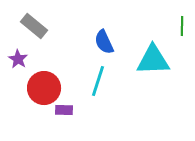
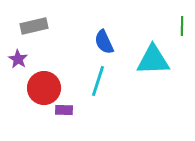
gray rectangle: rotated 52 degrees counterclockwise
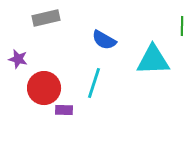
gray rectangle: moved 12 px right, 8 px up
blue semicircle: moved 2 px up; rotated 35 degrees counterclockwise
purple star: rotated 18 degrees counterclockwise
cyan line: moved 4 px left, 2 px down
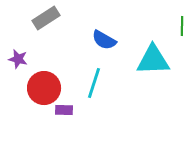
gray rectangle: rotated 20 degrees counterclockwise
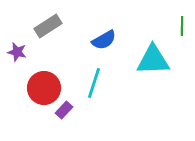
gray rectangle: moved 2 px right, 8 px down
blue semicircle: rotated 60 degrees counterclockwise
purple star: moved 1 px left, 7 px up
purple rectangle: rotated 48 degrees counterclockwise
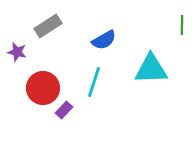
green line: moved 1 px up
cyan triangle: moved 2 px left, 9 px down
cyan line: moved 1 px up
red circle: moved 1 px left
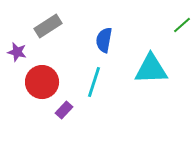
green line: rotated 48 degrees clockwise
blue semicircle: rotated 130 degrees clockwise
red circle: moved 1 px left, 6 px up
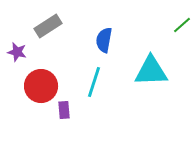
cyan triangle: moved 2 px down
red circle: moved 1 px left, 4 px down
purple rectangle: rotated 48 degrees counterclockwise
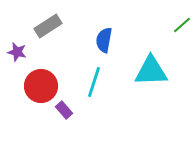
purple rectangle: rotated 36 degrees counterclockwise
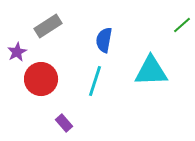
purple star: rotated 30 degrees clockwise
cyan line: moved 1 px right, 1 px up
red circle: moved 7 px up
purple rectangle: moved 13 px down
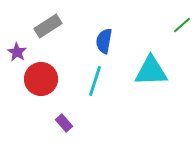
blue semicircle: moved 1 px down
purple star: rotated 12 degrees counterclockwise
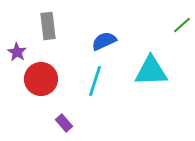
gray rectangle: rotated 64 degrees counterclockwise
blue semicircle: rotated 55 degrees clockwise
